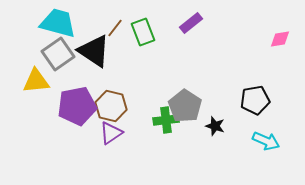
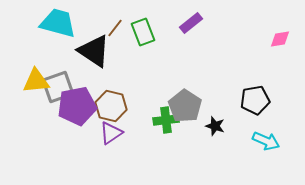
gray square: moved 33 px down; rotated 16 degrees clockwise
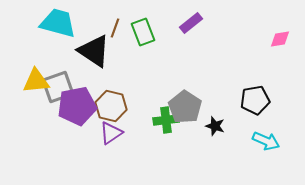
brown line: rotated 18 degrees counterclockwise
gray pentagon: moved 1 px down
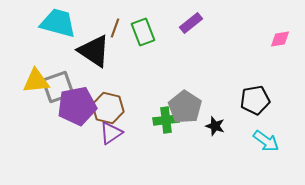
brown hexagon: moved 3 px left, 2 px down
cyan arrow: rotated 12 degrees clockwise
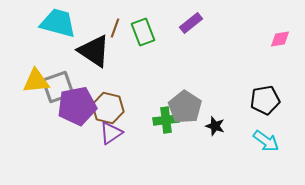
black pentagon: moved 10 px right
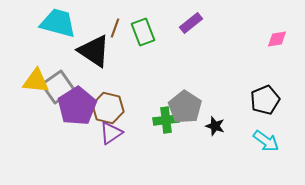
pink diamond: moved 3 px left
yellow triangle: rotated 12 degrees clockwise
gray square: rotated 16 degrees counterclockwise
black pentagon: rotated 12 degrees counterclockwise
purple pentagon: rotated 21 degrees counterclockwise
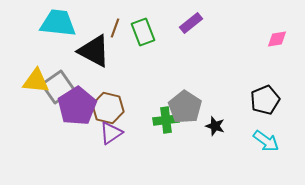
cyan trapezoid: rotated 9 degrees counterclockwise
black triangle: rotated 6 degrees counterclockwise
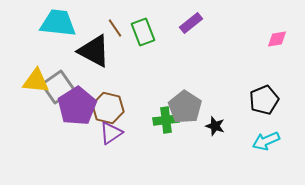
brown line: rotated 54 degrees counterclockwise
black pentagon: moved 1 px left
cyan arrow: rotated 120 degrees clockwise
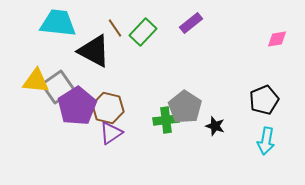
green rectangle: rotated 64 degrees clockwise
cyan arrow: rotated 56 degrees counterclockwise
